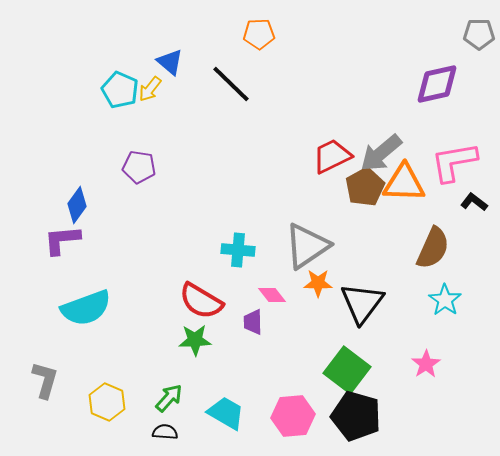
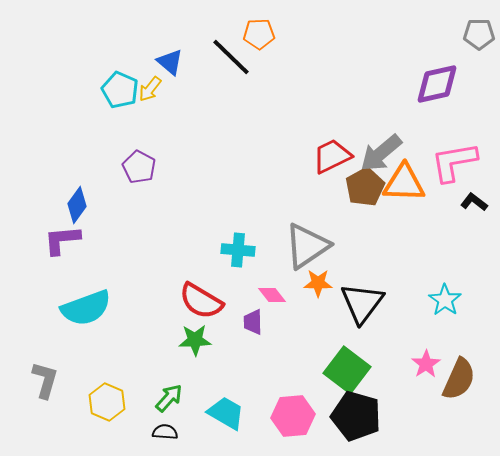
black line: moved 27 px up
purple pentagon: rotated 20 degrees clockwise
brown semicircle: moved 26 px right, 131 px down
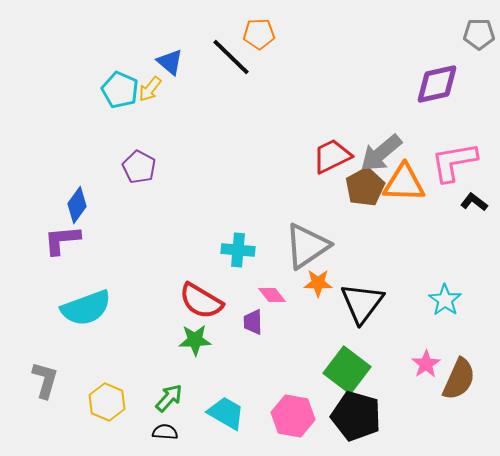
pink hexagon: rotated 15 degrees clockwise
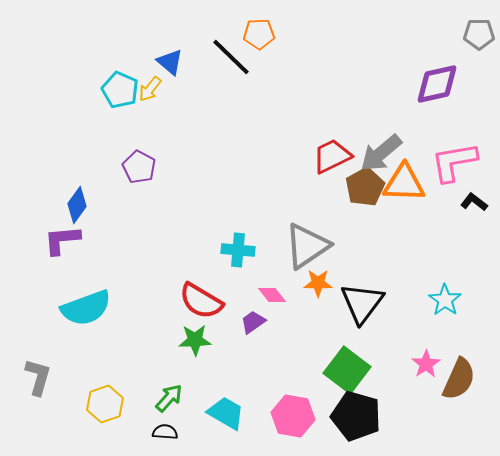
purple trapezoid: rotated 56 degrees clockwise
gray L-shape: moved 7 px left, 3 px up
yellow hexagon: moved 2 px left, 2 px down; rotated 18 degrees clockwise
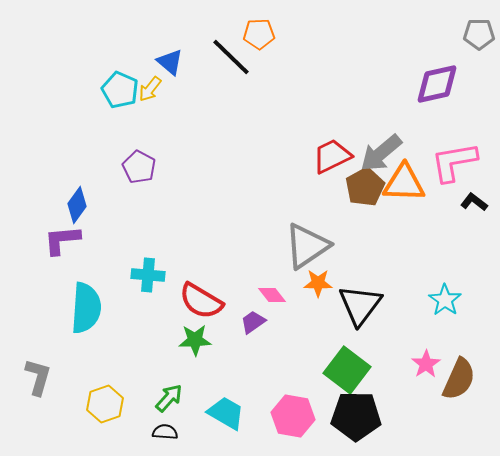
cyan cross: moved 90 px left, 25 px down
black triangle: moved 2 px left, 2 px down
cyan semicircle: rotated 66 degrees counterclockwise
black pentagon: rotated 15 degrees counterclockwise
